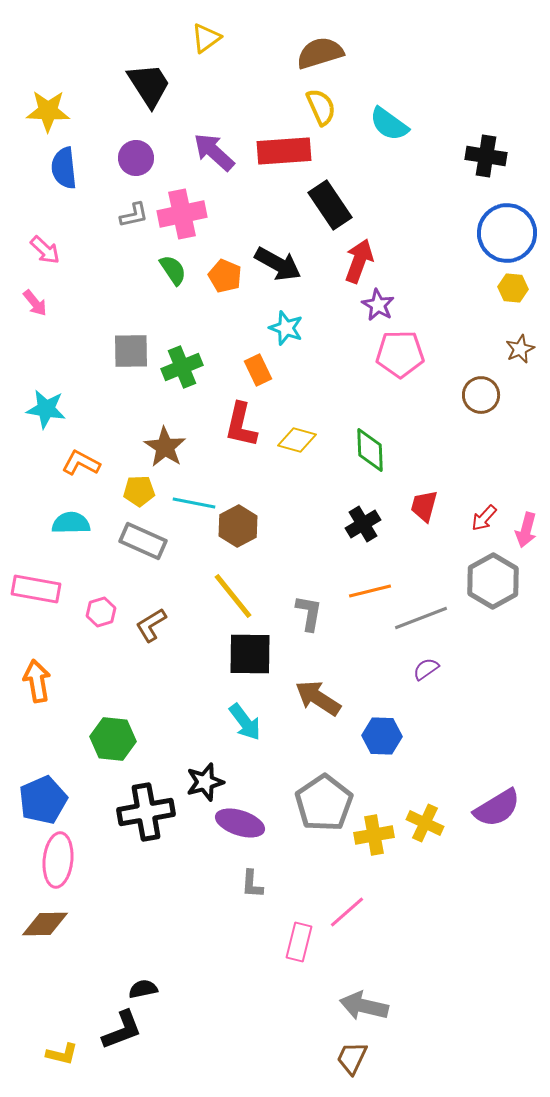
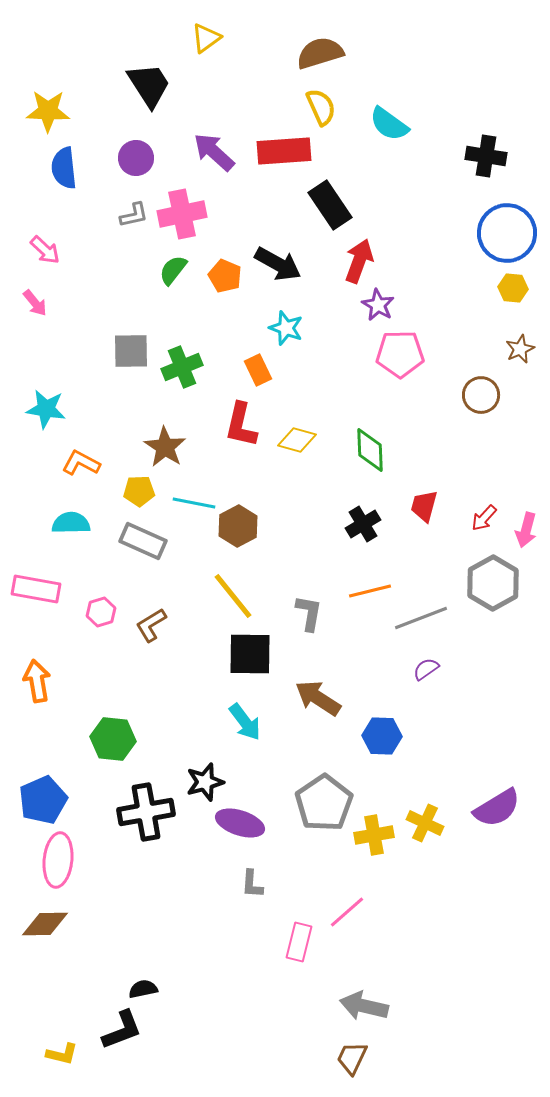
green semicircle at (173, 270): rotated 108 degrees counterclockwise
gray hexagon at (493, 581): moved 2 px down
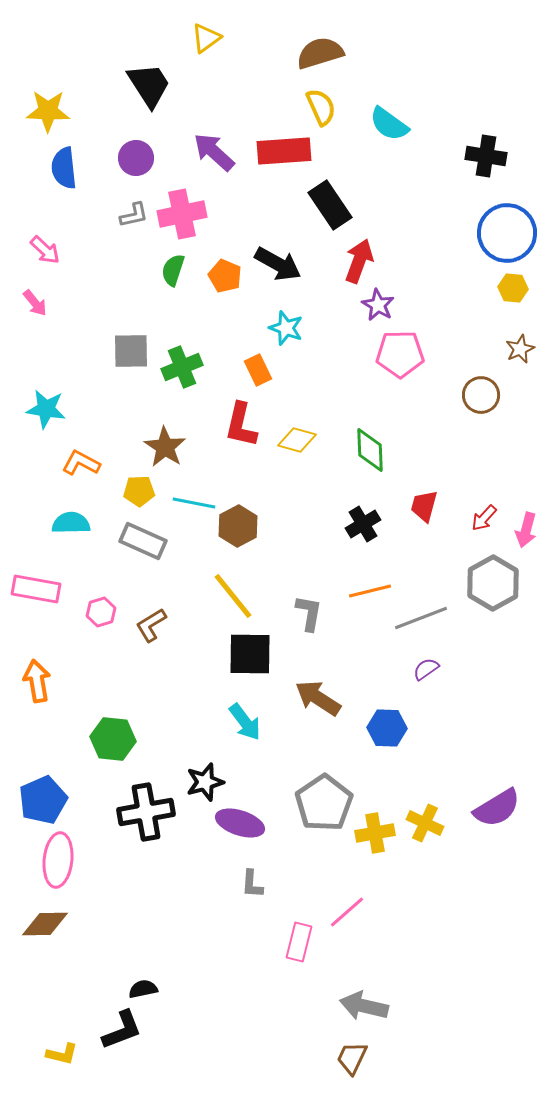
green semicircle at (173, 270): rotated 20 degrees counterclockwise
blue hexagon at (382, 736): moved 5 px right, 8 px up
yellow cross at (374, 835): moved 1 px right, 2 px up
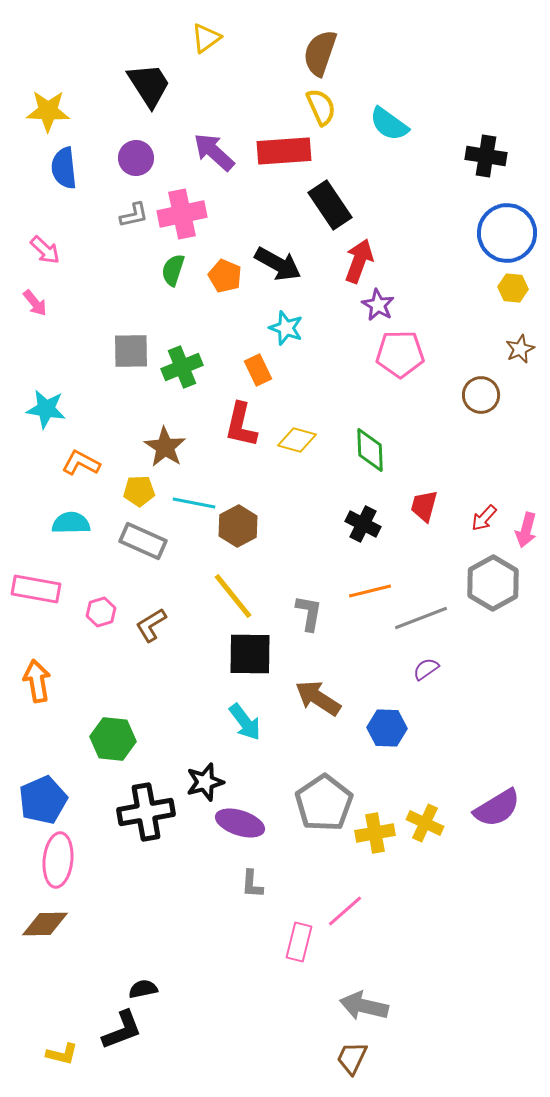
brown semicircle at (320, 53): rotated 54 degrees counterclockwise
black cross at (363, 524): rotated 32 degrees counterclockwise
pink line at (347, 912): moved 2 px left, 1 px up
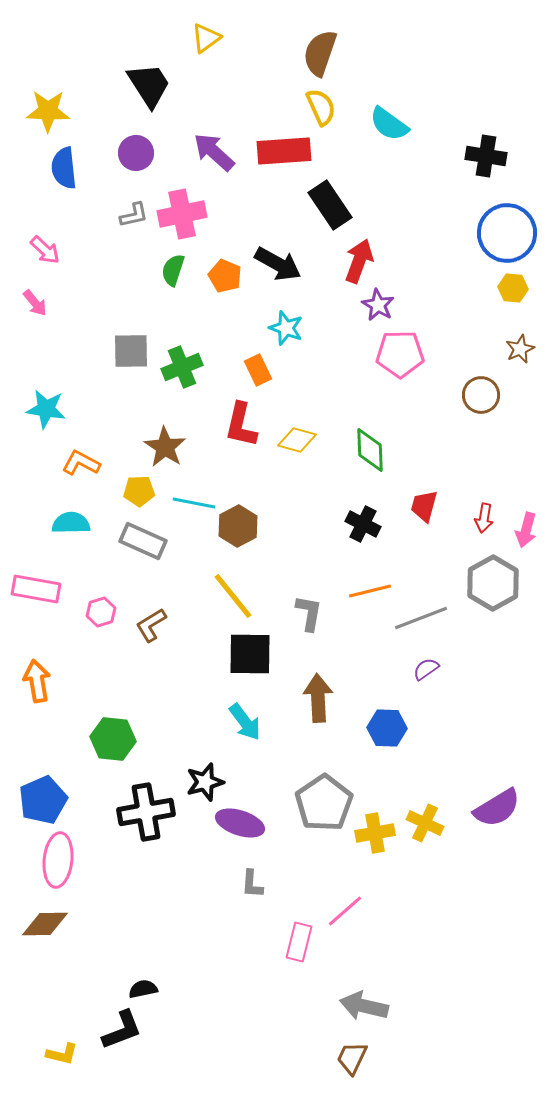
purple circle at (136, 158): moved 5 px up
red arrow at (484, 518): rotated 32 degrees counterclockwise
brown arrow at (318, 698): rotated 54 degrees clockwise
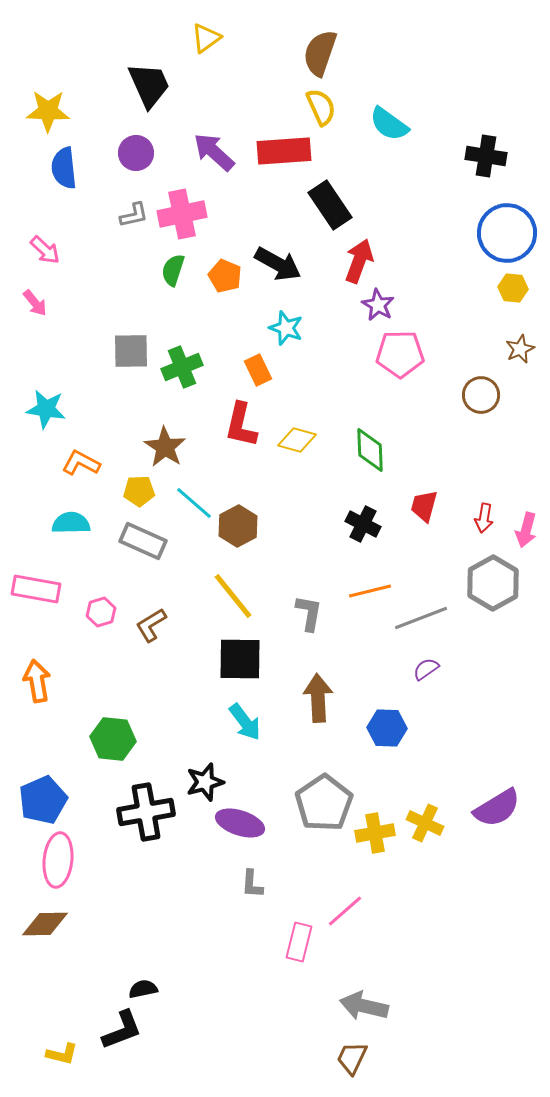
black trapezoid at (149, 85): rotated 9 degrees clockwise
cyan line at (194, 503): rotated 30 degrees clockwise
black square at (250, 654): moved 10 px left, 5 px down
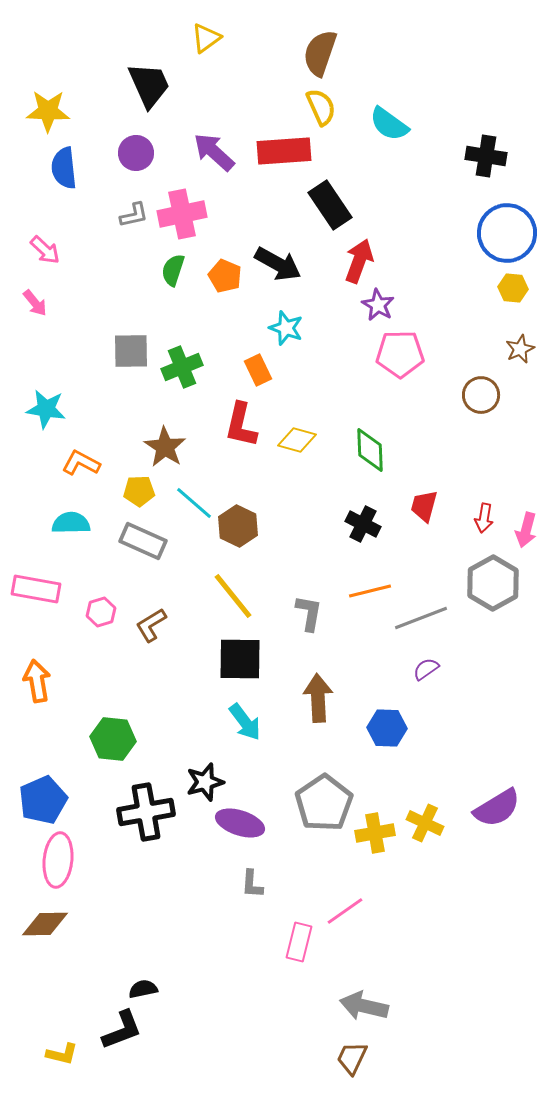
brown hexagon at (238, 526): rotated 6 degrees counterclockwise
pink line at (345, 911): rotated 6 degrees clockwise
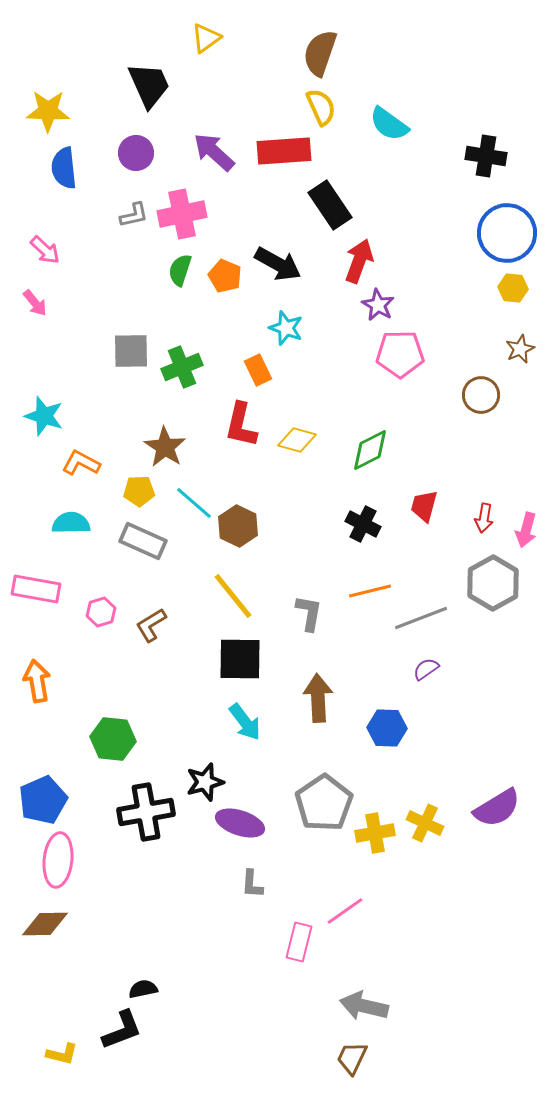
green semicircle at (173, 270): moved 7 px right
cyan star at (46, 409): moved 2 px left, 7 px down; rotated 9 degrees clockwise
green diamond at (370, 450): rotated 66 degrees clockwise
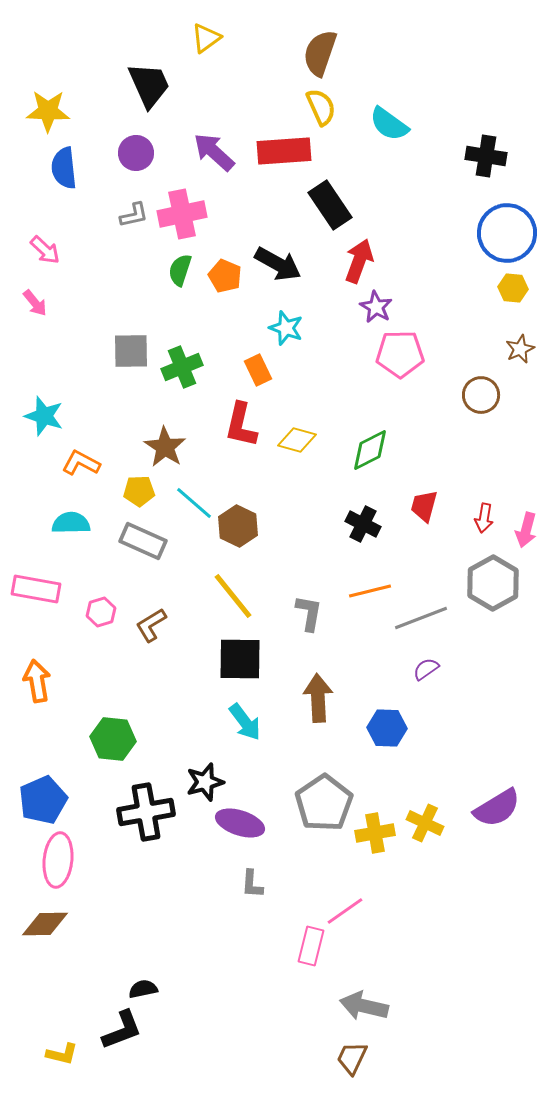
purple star at (378, 305): moved 2 px left, 2 px down
pink rectangle at (299, 942): moved 12 px right, 4 px down
